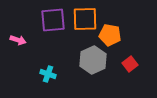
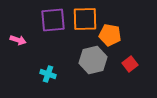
gray hexagon: rotated 12 degrees clockwise
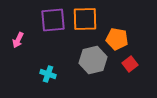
orange pentagon: moved 7 px right, 4 px down
pink arrow: rotated 98 degrees clockwise
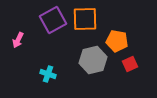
purple square: rotated 24 degrees counterclockwise
orange pentagon: moved 2 px down
red square: rotated 14 degrees clockwise
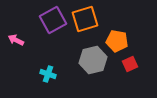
orange square: rotated 16 degrees counterclockwise
pink arrow: moved 2 px left; rotated 91 degrees clockwise
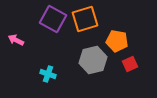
purple square: moved 1 px up; rotated 32 degrees counterclockwise
